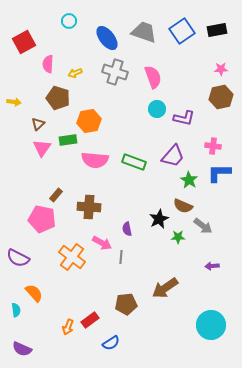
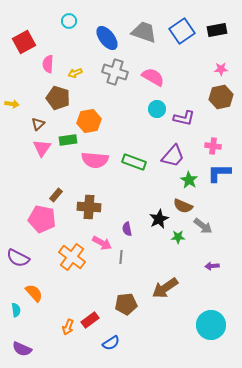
pink semicircle at (153, 77): rotated 40 degrees counterclockwise
yellow arrow at (14, 102): moved 2 px left, 2 px down
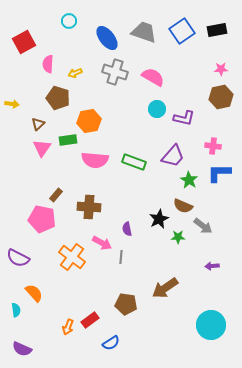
brown pentagon at (126, 304): rotated 15 degrees clockwise
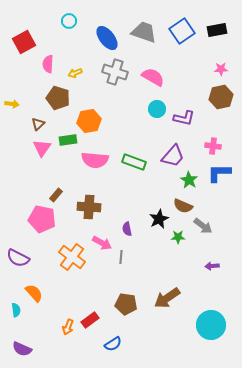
brown arrow at (165, 288): moved 2 px right, 10 px down
blue semicircle at (111, 343): moved 2 px right, 1 px down
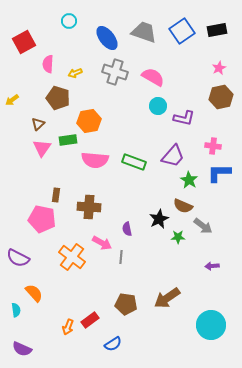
pink star at (221, 69): moved 2 px left, 1 px up; rotated 24 degrees counterclockwise
yellow arrow at (12, 104): moved 4 px up; rotated 136 degrees clockwise
cyan circle at (157, 109): moved 1 px right, 3 px up
brown rectangle at (56, 195): rotated 32 degrees counterclockwise
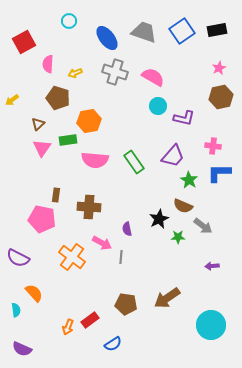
green rectangle at (134, 162): rotated 35 degrees clockwise
